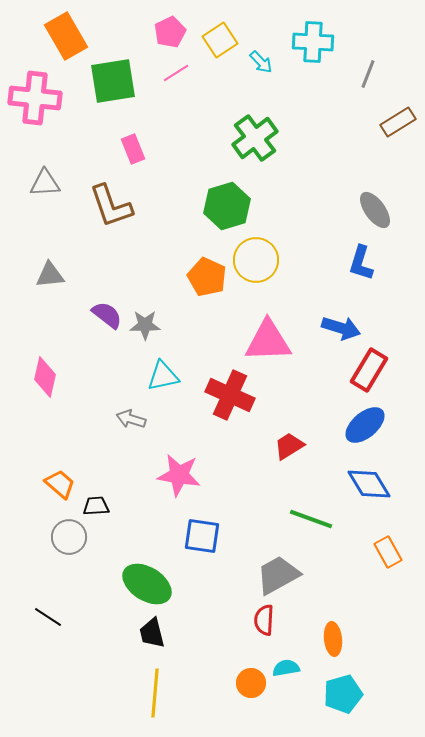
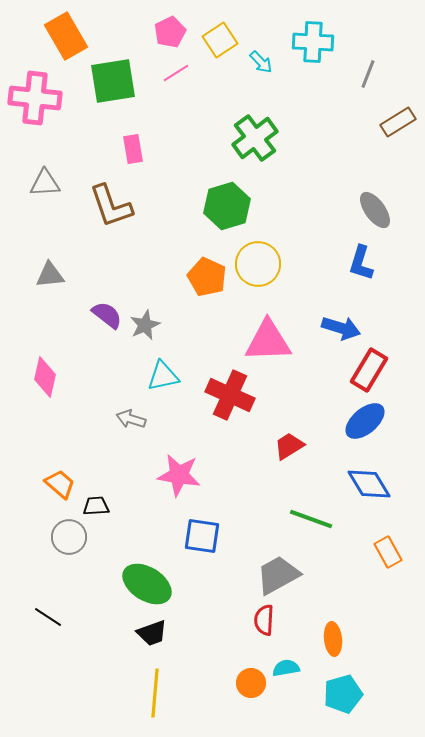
pink rectangle at (133, 149): rotated 12 degrees clockwise
yellow circle at (256, 260): moved 2 px right, 4 px down
gray star at (145, 325): rotated 24 degrees counterclockwise
blue ellipse at (365, 425): moved 4 px up
black trapezoid at (152, 633): rotated 96 degrees counterclockwise
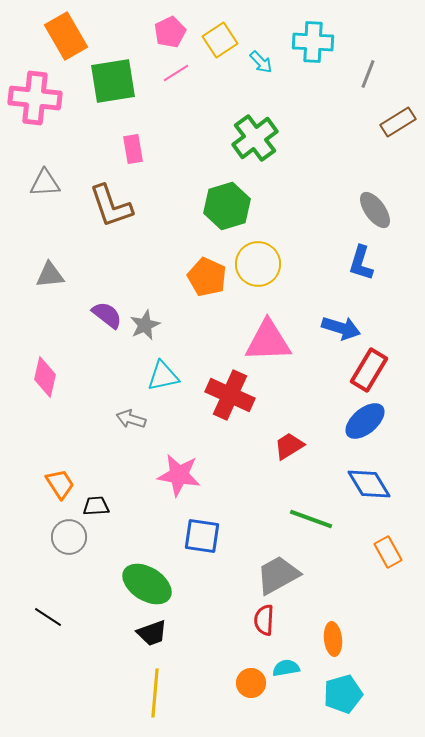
orange trapezoid at (60, 484): rotated 16 degrees clockwise
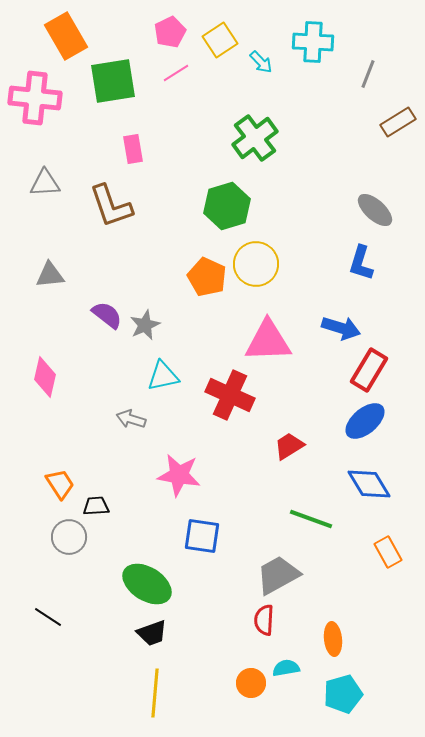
gray ellipse at (375, 210): rotated 12 degrees counterclockwise
yellow circle at (258, 264): moved 2 px left
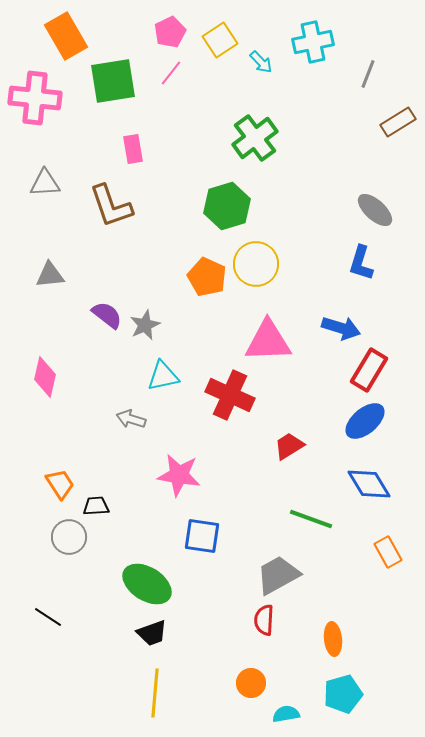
cyan cross at (313, 42): rotated 15 degrees counterclockwise
pink line at (176, 73): moved 5 px left; rotated 20 degrees counterclockwise
cyan semicircle at (286, 668): moved 46 px down
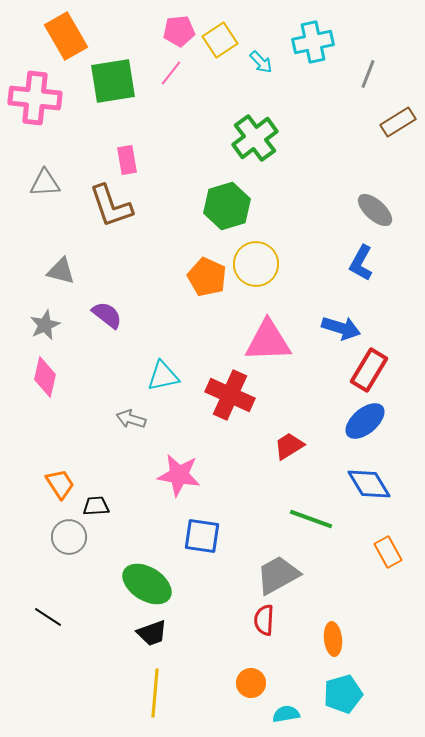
pink pentagon at (170, 32): moved 9 px right, 1 px up; rotated 20 degrees clockwise
pink rectangle at (133, 149): moved 6 px left, 11 px down
blue L-shape at (361, 263): rotated 12 degrees clockwise
gray triangle at (50, 275): moved 11 px right, 4 px up; rotated 20 degrees clockwise
gray star at (145, 325): moved 100 px left
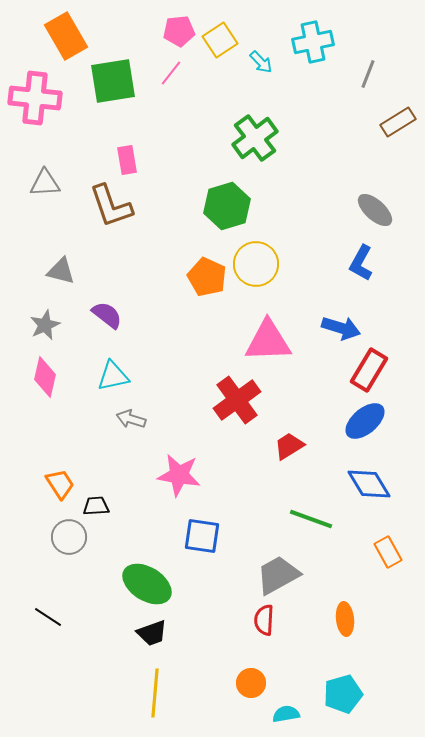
cyan triangle at (163, 376): moved 50 px left
red cross at (230, 395): moved 7 px right, 5 px down; rotated 30 degrees clockwise
orange ellipse at (333, 639): moved 12 px right, 20 px up
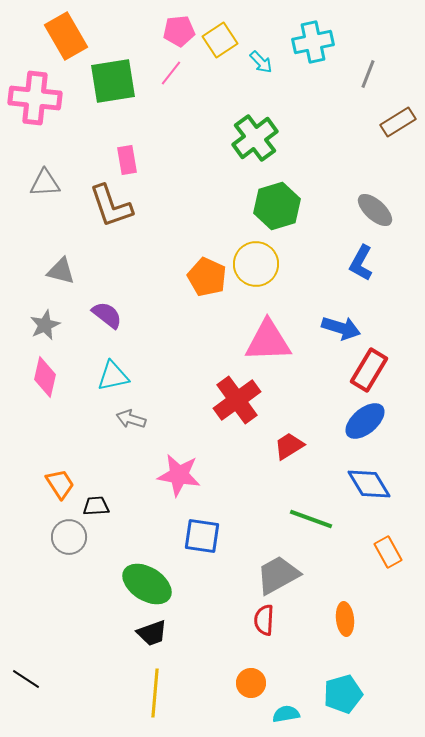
green hexagon at (227, 206): moved 50 px right
black line at (48, 617): moved 22 px left, 62 px down
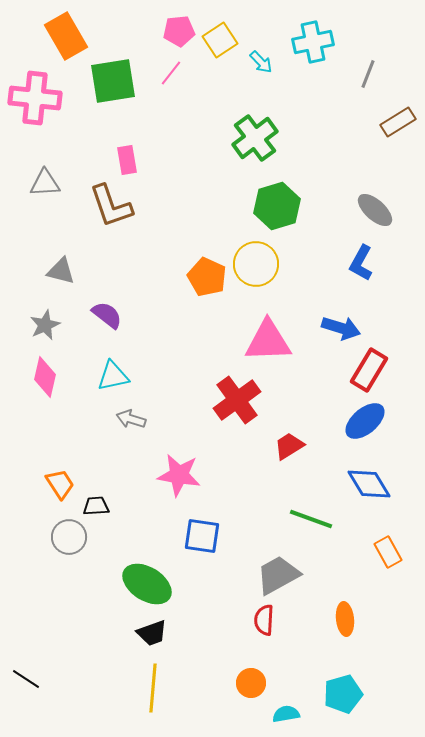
yellow line at (155, 693): moved 2 px left, 5 px up
